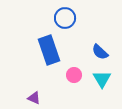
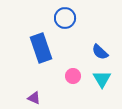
blue rectangle: moved 8 px left, 2 px up
pink circle: moved 1 px left, 1 px down
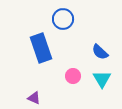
blue circle: moved 2 px left, 1 px down
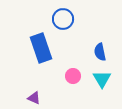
blue semicircle: rotated 36 degrees clockwise
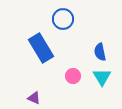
blue rectangle: rotated 12 degrees counterclockwise
cyan triangle: moved 2 px up
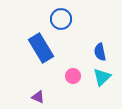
blue circle: moved 2 px left
cyan triangle: rotated 18 degrees clockwise
purple triangle: moved 4 px right, 1 px up
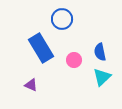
blue circle: moved 1 px right
pink circle: moved 1 px right, 16 px up
purple triangle: moved 7 px left, 12 px up
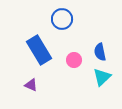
blue rectangle: moved 2 px left, 2 px down
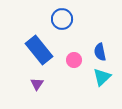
blue rectangle: rotated 8 degrees counterclockwise
purple triangle: moved 6 px right, 1 px up; rotated 40 degrees clockwise
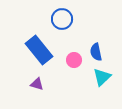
blue semicircle: moved 4 px left
purple triangle: rotated 48 degrees counterclockwise
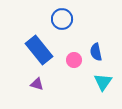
cyan triangle: moved 1 px right, 5 px down; rotated 12 degrees counterclockwise
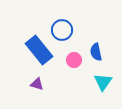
blue circle: moved 11 px down
